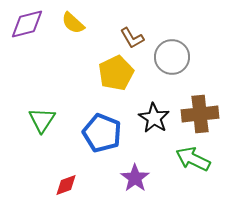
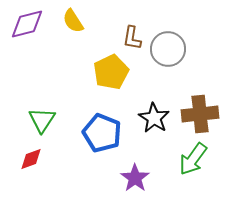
yellow semicircle: moved 2 px up; rotated 15 degrees clockwise
brown L-shape: rotated 40 degrees clockwise
gray circle: moved 4 px left, 8 px up
yellow pentagon: moved 5 px left, 1 px up
green arrow: rotated 80 degrees counterclockwise
red diamond: moved 35 px left, 26 px up
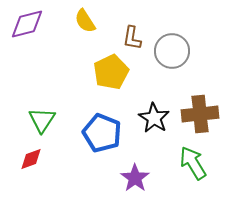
yellow semicircle: moved 12 px right
gray circle: moved 4 px right, 2 px down
green arrow: moved 4 px down; rotated 112 degrees clockwise
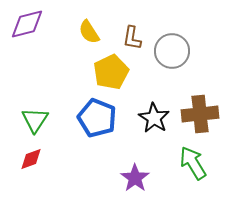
yellow semicircle: moved 4 px right, 11 px down
green triangle: moved 7 px left
blue pentagon: moved 5 px left, 15 px up
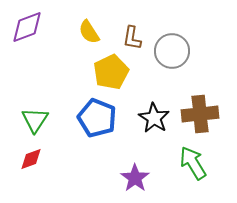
purple diamond: moved 3 px down; rotated 6 degrees counterclockwise
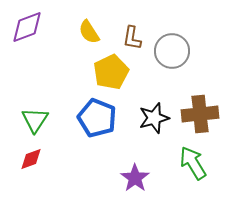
black star: rotated 24 degrees clockwise
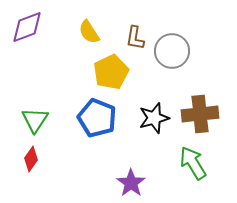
brown L-shape: moved 3 px right
red diamond: rotated 35 degrees counterclockwise
purple star: moved 4 px left, 5 px down
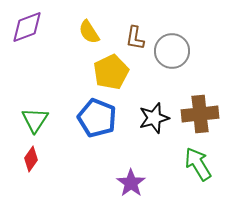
green arrow: moved 5 px right, 1 px down
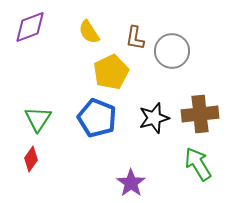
purple diamond: moved 3 px right
green triangle: moved 3 px right, 1 px up
